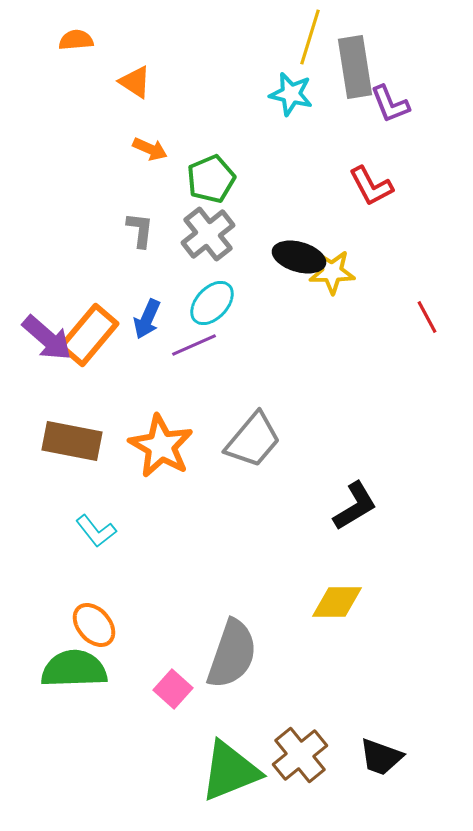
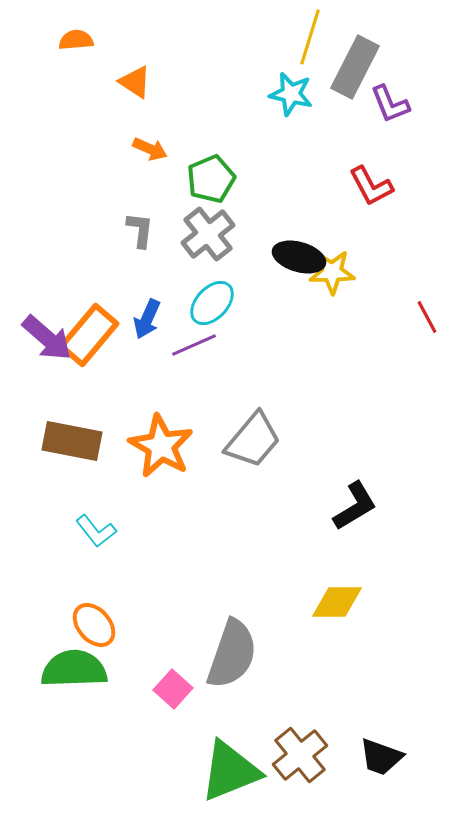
gray rectangle: rotated 36 degrees clockwise
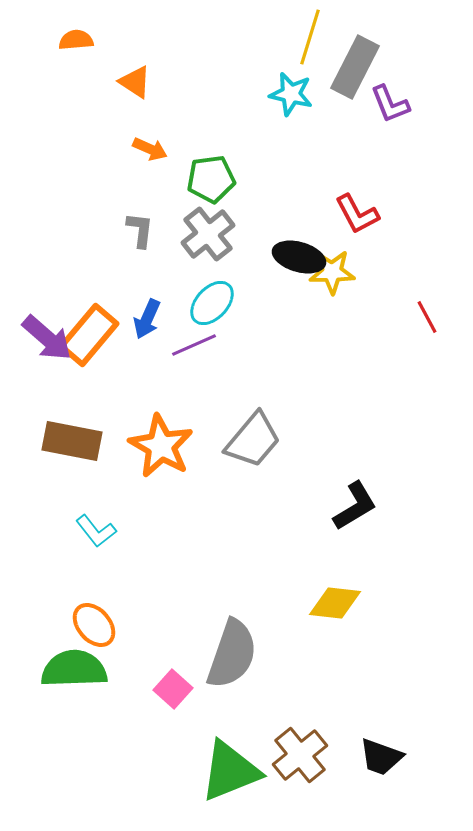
green pentagon: rotated 15 degrees clockwise
red L-shape: moved 14 px left, 28 px down
yellow diamond: moved 2 px left, 1 px down; rotated 6 degrees clockwise
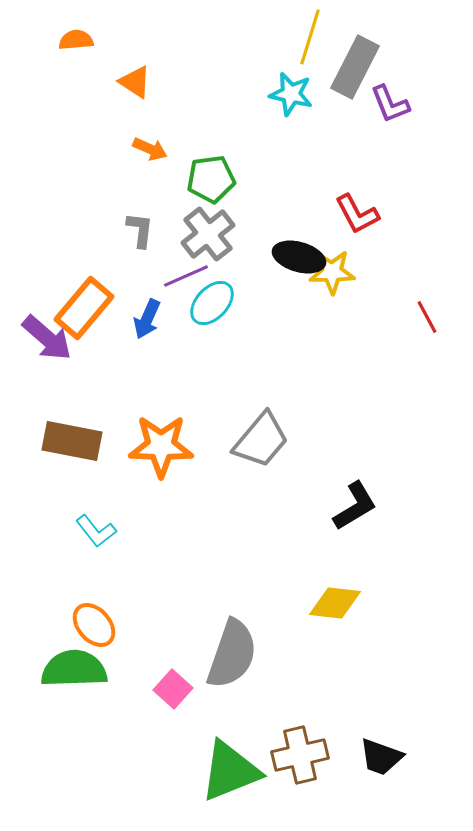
orange rectangle: moved 5 px left, 27 px up
purple line: moved 8 px left, 69 px up
gray trapezoid: moved 8 px right
orange star: rotated 28 degrees counterclockwise
brown cross: rotated 26 degrees clockwise
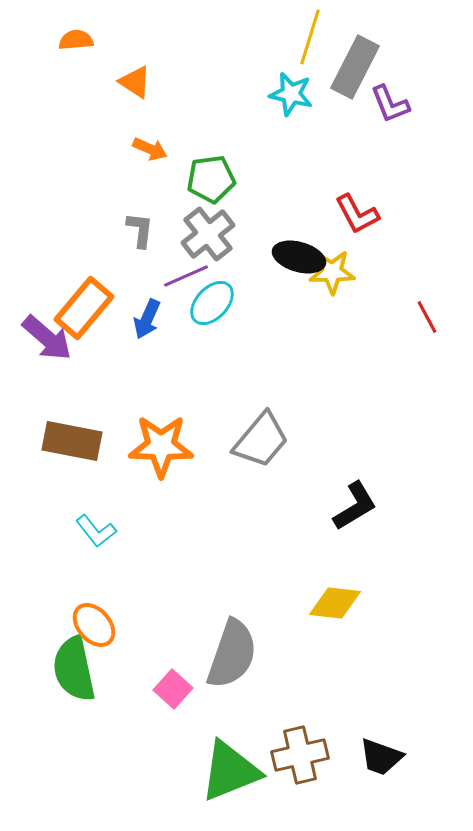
green semicircle: rotated 100 degrees counterclockwise
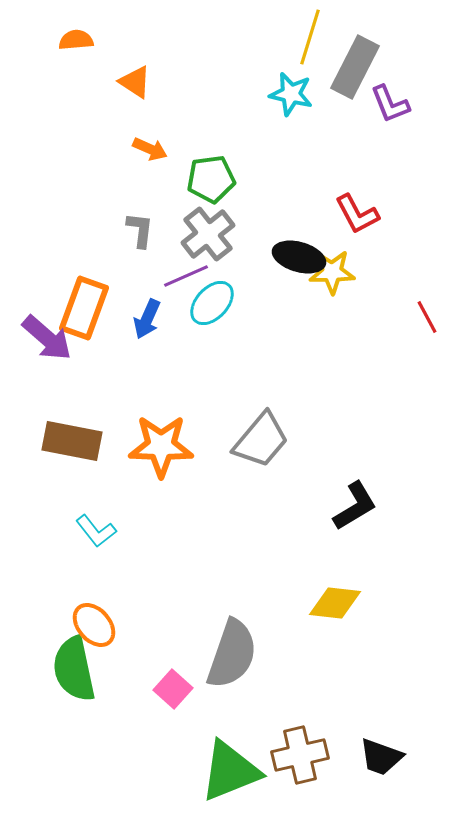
orange rectangle: rotated 20 degrees counterclockwise
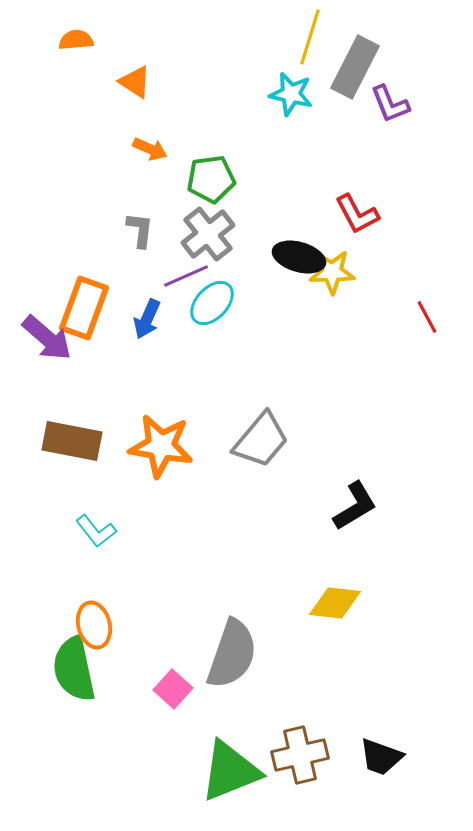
orange star: rotated 8 degrees clockwise
orange ellipse: rotated 27 degrees clockwise
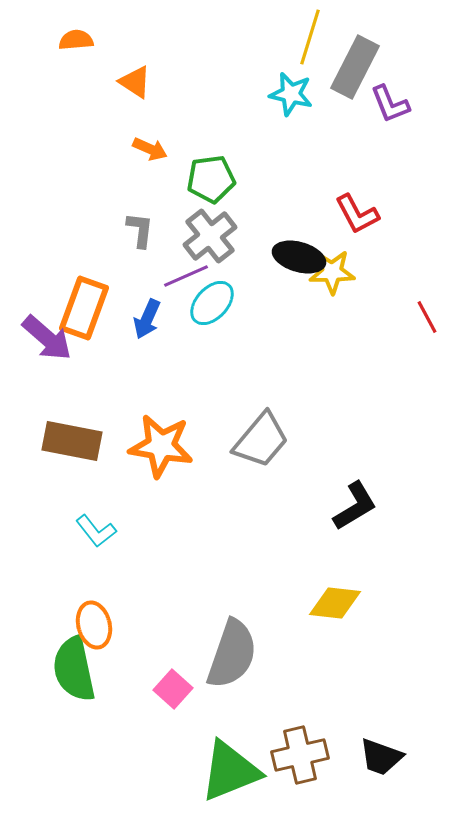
gray cross: moved 2 px right, 2 px down
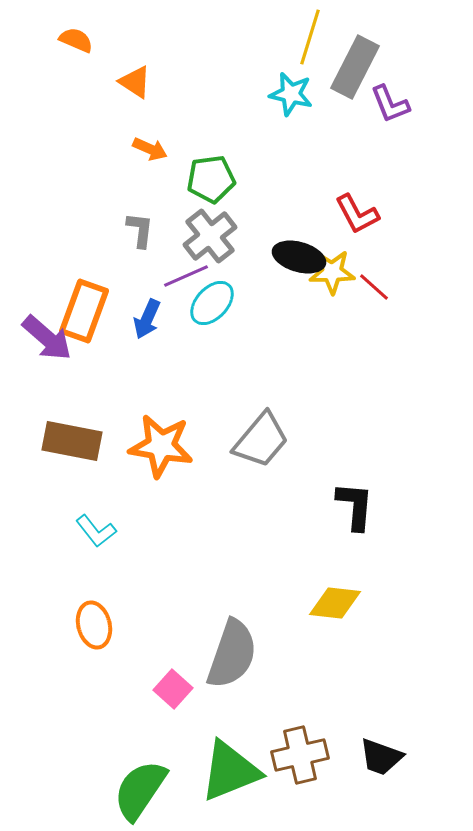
orange semicircle: rotated 28 degrees clockwise
orange rectangle: moved 3 px down
red line: moved 53 px left, 30 px up; rotated 20 degrees counterclockwise
black L-shape: rotated 54 degrees counterclockwise
green semicircle: moved 66 px right, 121 px down; rotated 46 degrees clockwise
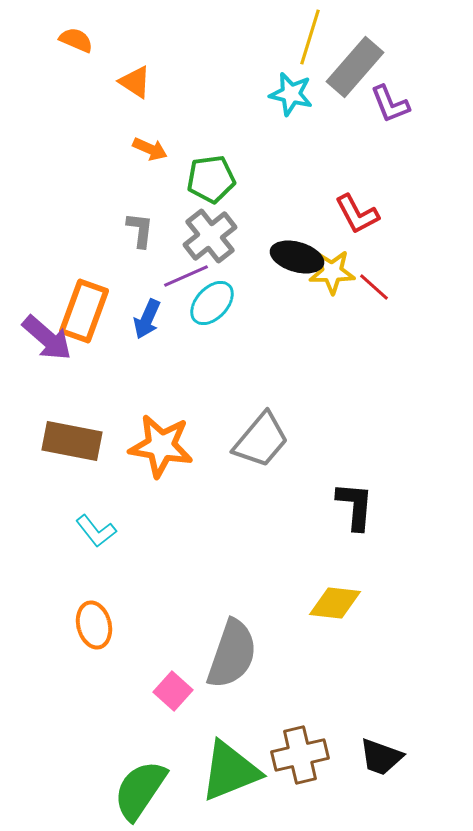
gray rectangle: rotated 14 degrees clockwise
black ellipse: moved 2 px left
pink square: moved 2 px down
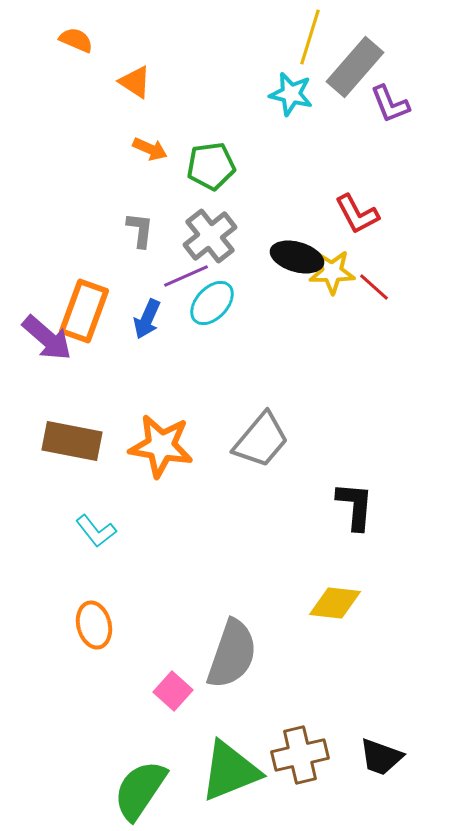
green pentagon: moved 13 px up
